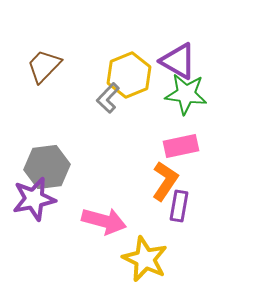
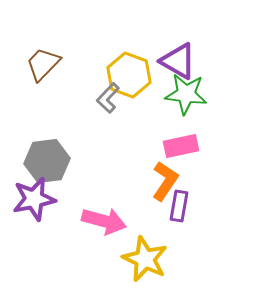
brown trapezoid: moved 1 px left, 2 px up
yellow hexagon: rotated 18 degrees counterclockwise
gray hexagon: moved 6 px up
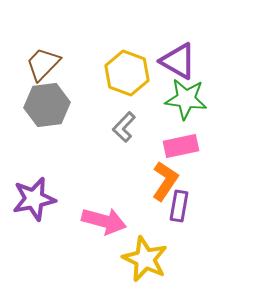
yellow hexagon: moved 2 px left, 2 px up
green star: moved 5 px down
gray L-shape: moved 16 px right, 29 px down
gray hexagon: moved 56 px up
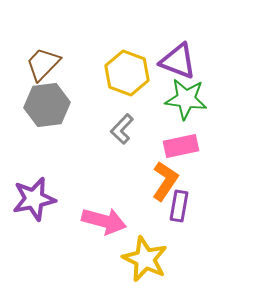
purple triangle: rotated 9 degrees counterclockwise
gray L-shape: moved 2 px left, 2 px down
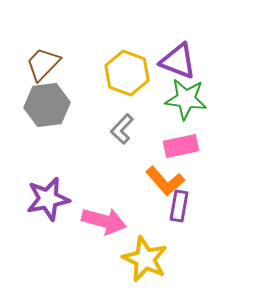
orange L-shape: rotated 105 degrees clockwise
purple star: moved 14 px right
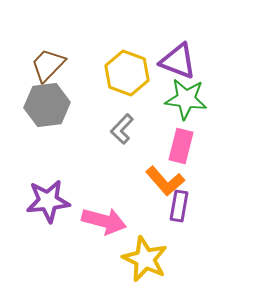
brown trapezoid: moved 5 px right, 1 px down
pink rectangle: rotated 64 degrees counterclockwise
purple star: moved 2 px down; rotated 6 degrees clockwise
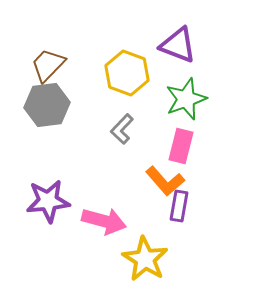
purple triangle: moved 16 px up
green star: rotated 27 degrees counterclockwise
yellow star: rotated 6 degrees clockwise
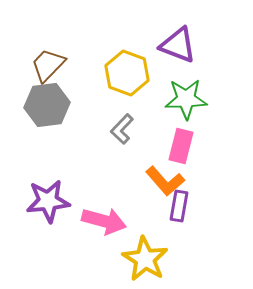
green star: rotated 18 degrees clockwise
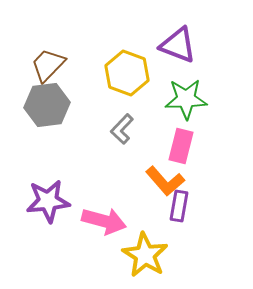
yellow star: moved 4 px up
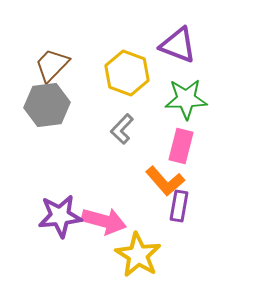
brown trapezoid: moved 4 px right
purple star: moved 12 px right, 15 px down
yellow star: moved 7 px left
